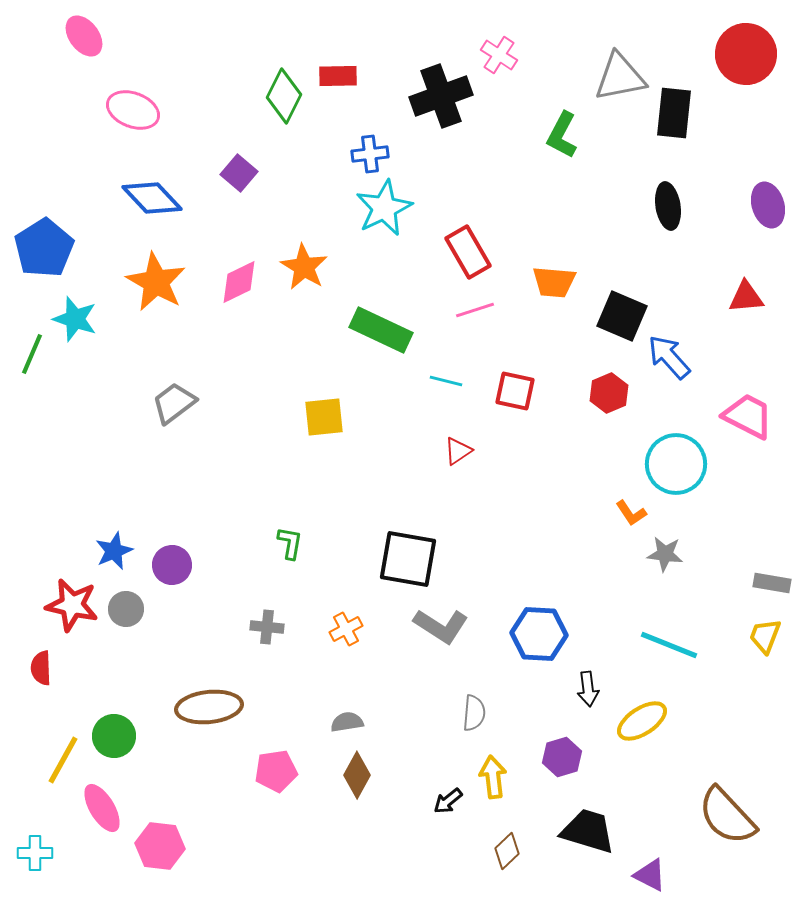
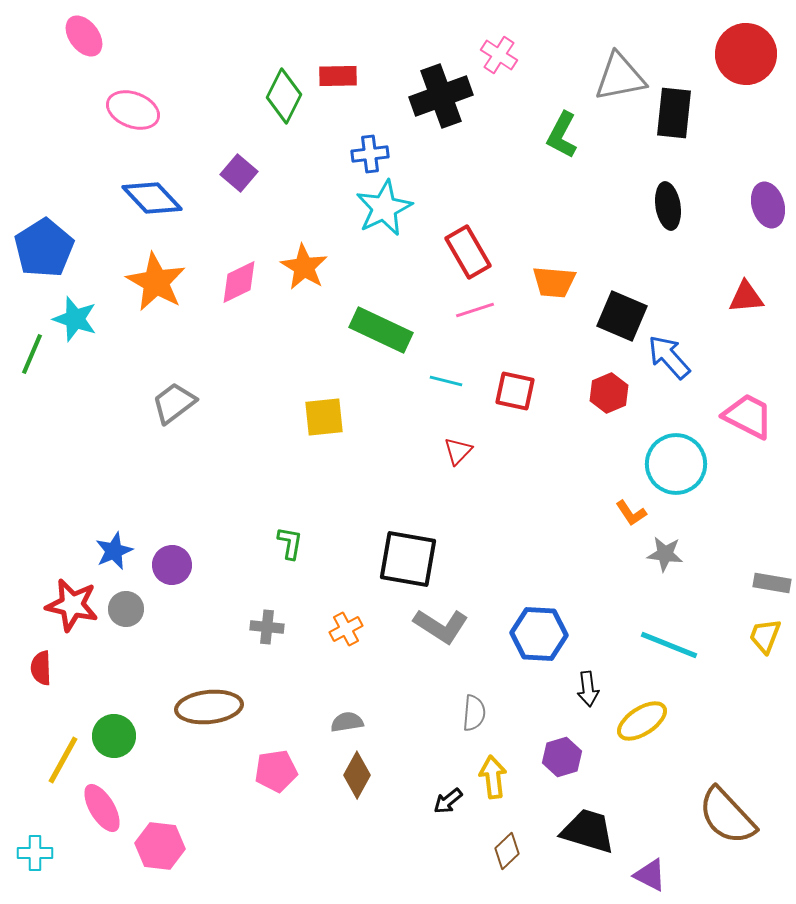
red triangle at (458, 451): rotated 12 degrees counterclockwise
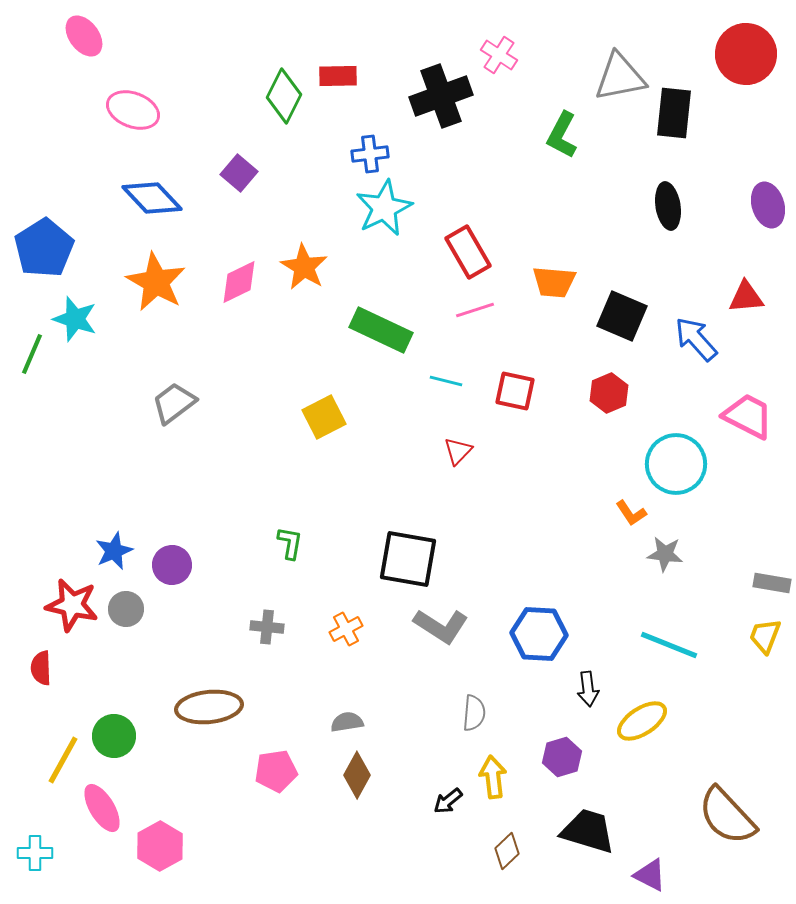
blue arrow at (669, 357): moved 27 px right, 18 px up
yellow square at (324, 417): rotated 21 degrees counterclockwise
pink hexagon at (160, 846): rotated 24 degrees clockwise
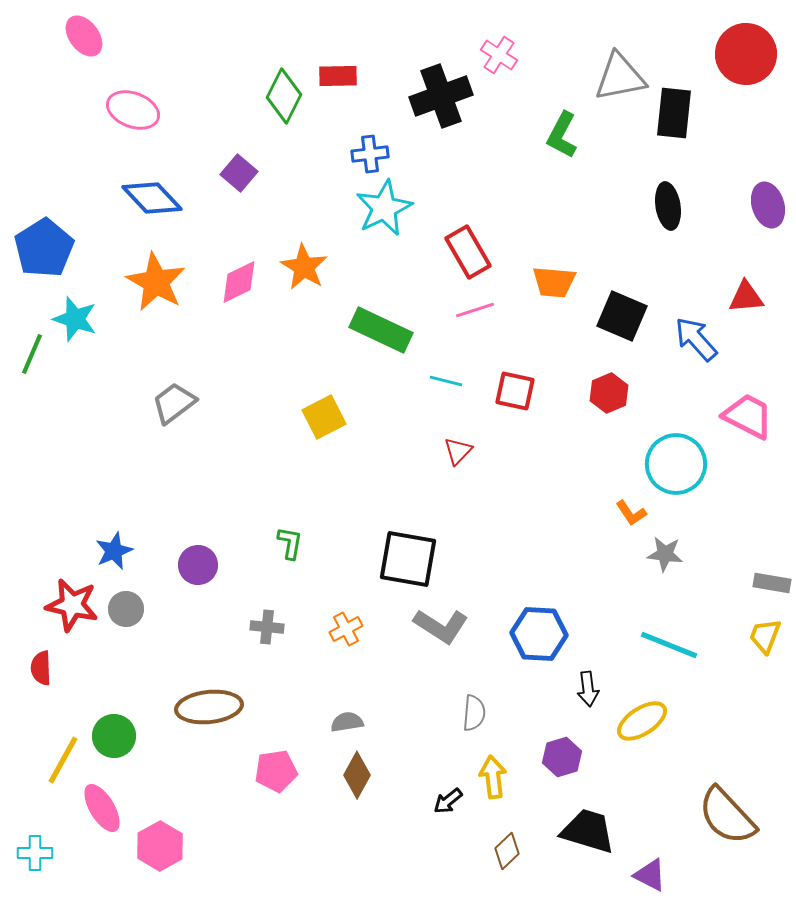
purple circle at (172, 565): moved 26 px right
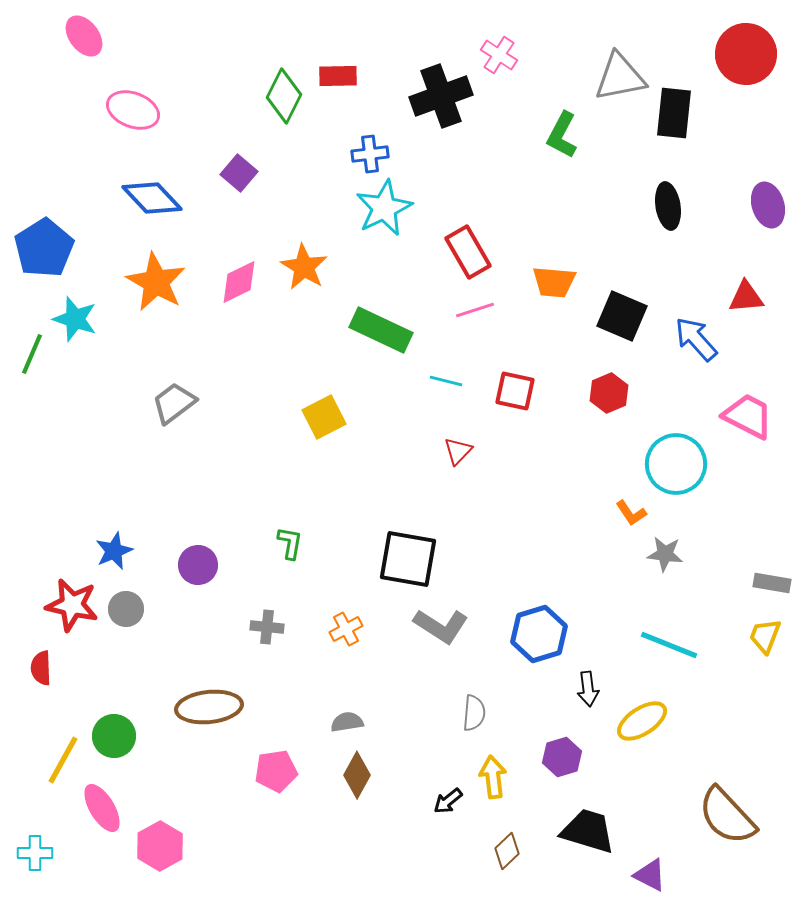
blue hexagon at (539, 634): rotated 20 degrees counterclockwise
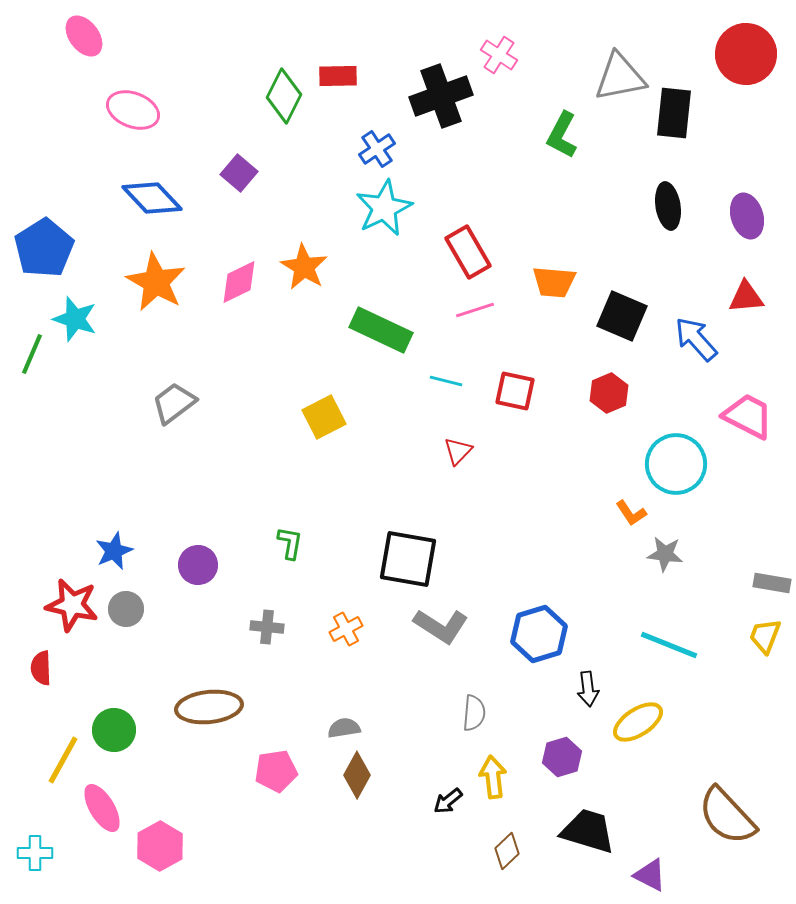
blue cross at (370, 154): moved 7 px right, 5 px up; rotated 27 degrees counterclockwise
purple ellipse at (768, 205): moved 21 px left, 11 px down
yellow ellipse at (642, 721): moved 4 px left, 1 px down
gray semicircle at (347, 722): moved 3 px left, 6 px down
green circle at (114, 736): moved 6 px up
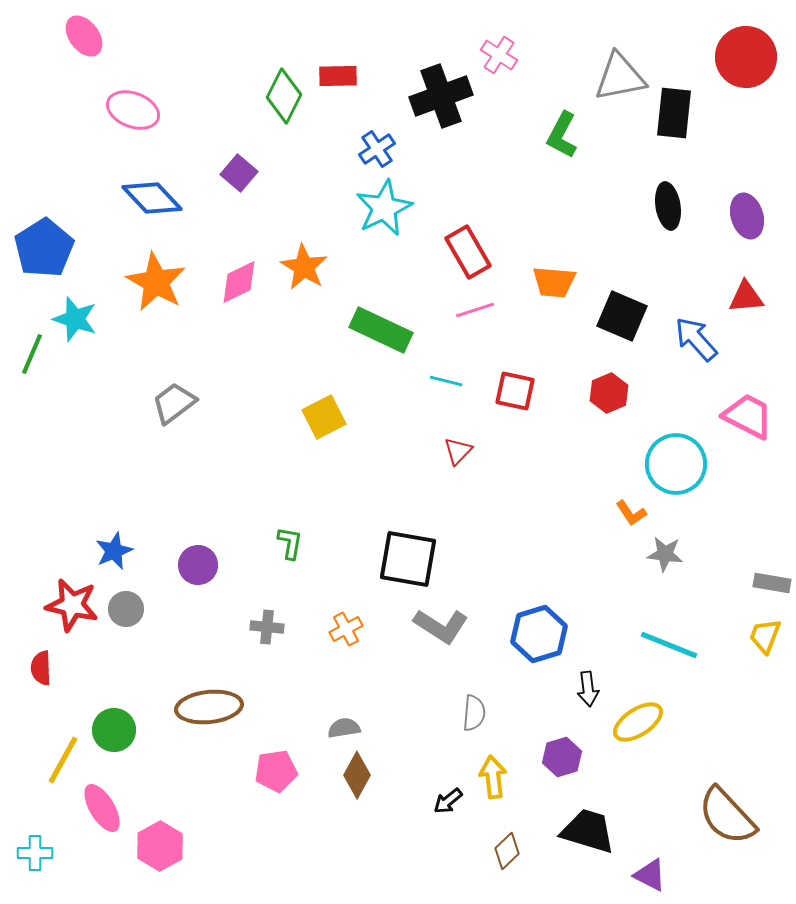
red circle at (746, 54): moved 3 px down
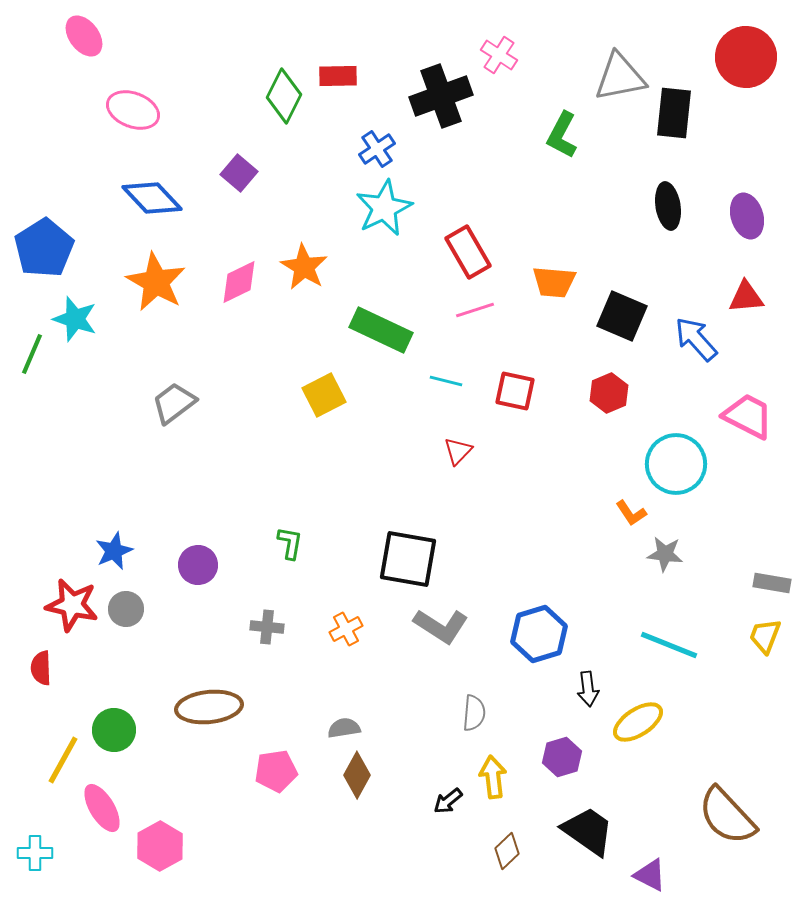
yellow square at (324, 417): moved 22 px up
black trapezoid at (588, 831): rotated 18 degrees clockwise
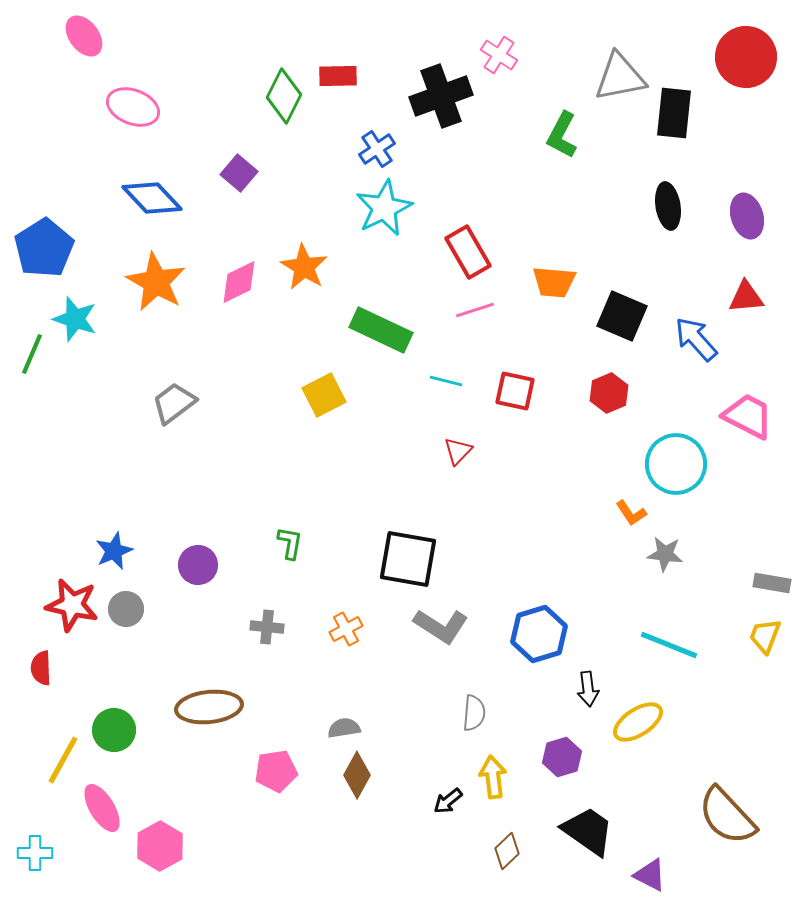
pink ellipse at (133, 110): moved 3 px up
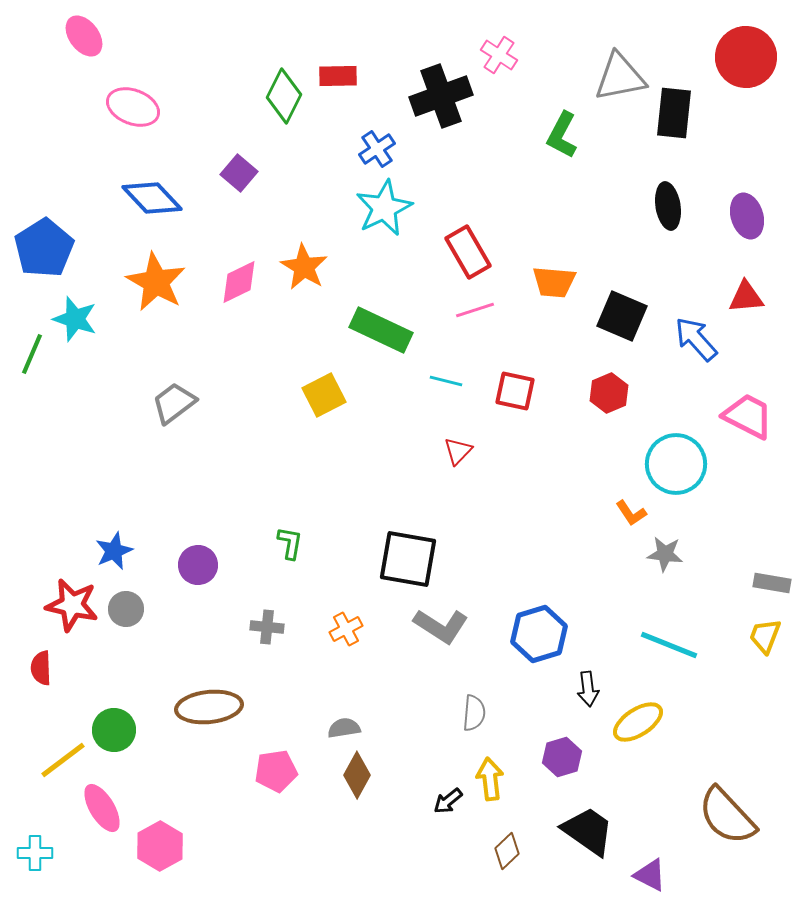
yellow line at (63, 760): rotated 24 degrees clockwise
yellow arrow at (493, 777): moved 3 px left, 2 px down
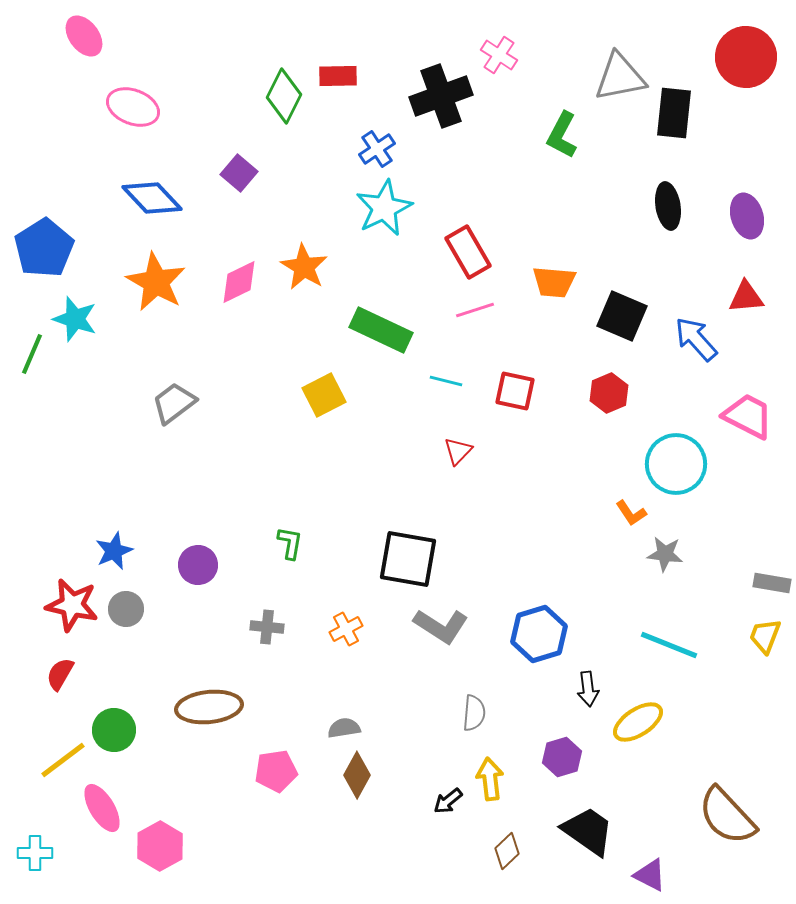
red semicircle at (41, 668): moved 19 px right, 6 px down; rotated 32 degrees clockwise
